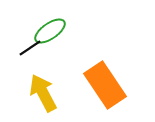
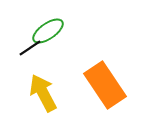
green ellipse: moved 2 px left
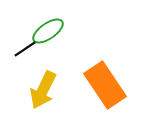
black line: moved 5 px left, 1 px down
yellow arrow: moved 3 px up; rotated 126 degrees counterclockwise
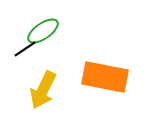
green ellipse: moved 5 px left
orange rectangle: moved 8 px up; rotated 45 degrees counterclockwise
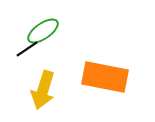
black line: moved 2 px right
yellow arrow: rotated 9 degrees counterclockwise
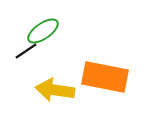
black line: moved 1 px left, 2 px down
yellow arrow: moved 12 px right; rotated 81 degrees clockwise
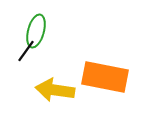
green ellipse: moved 7 px left; rotated 40 degrees counterclockwise
black line: rotated 20 degrees counterclockwise
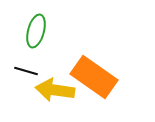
black line: moved 20 px down; rotated 70 degrees clockwise
orange rectangle: moved 11 px left; rotated 24 degrees clockwise
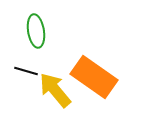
green ellipse: rotated 24 degrees counterclockwise
yellow arrow: rotated 42 degrees clockwise
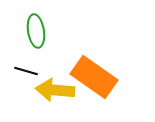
yellow arrow: rotated 45 degrees counterclockwise
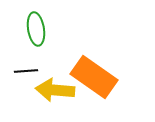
green ellipse: moved 2 px up
black line: rotated 20 degrees counterclockwise
